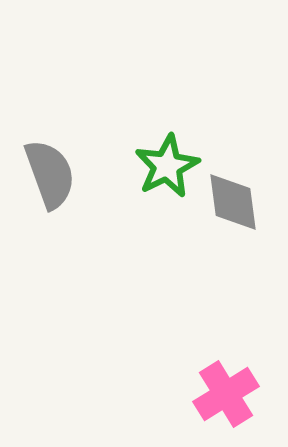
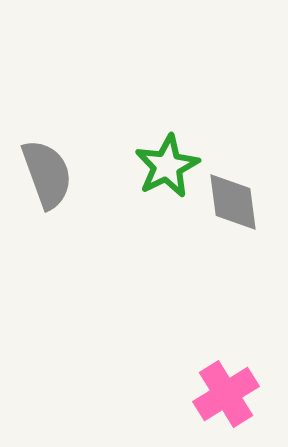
gray semicircle: moved 3 px left
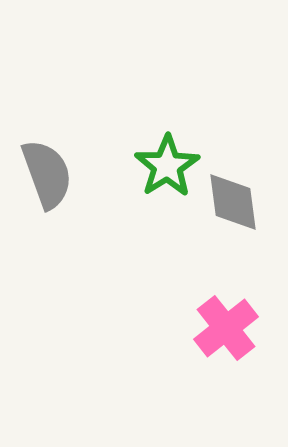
green star: rotated 6 degrees counterclockwise
pink cross: moved 66 px up; rotated 6 degrees counterclockwise
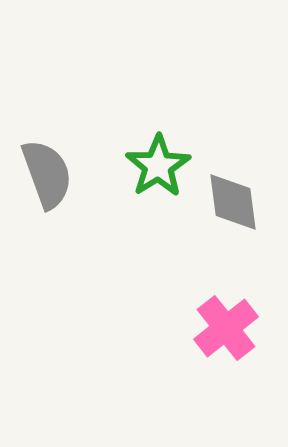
green star: moved 9 px left
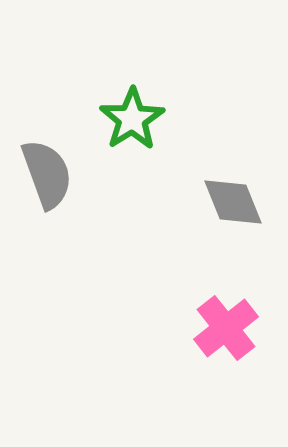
green star: moved 26 px left, 47 px up
gray diamond: rotated 14 degrees counterclockwise
